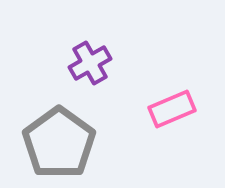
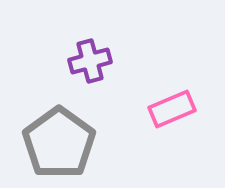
purple cross: moved 2 px up; rotated 15 degrees clockwise
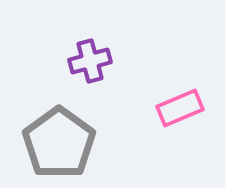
pink rectangle: moved 8 px right, 1 px up
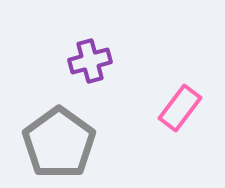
pink rectangle: rotated 30 degrees counterclockwise
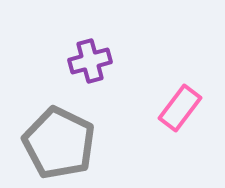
gray pentagon: rotated 10 degrees counterclockwise
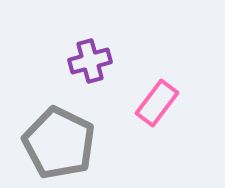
pink rectangle: moved 23 px left, 5 px up
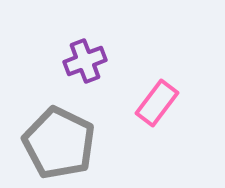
purple cross: moved 5 px left; rotated 6 degrees counterclockwise
